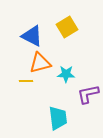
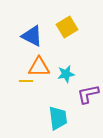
orange triangle: moved 1 px left, 4 px down; rotated 15 degrees clockwise
cyan star: rotated 12 degrees counterclockwise
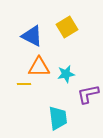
yellow line: moved 2 px left, 3 px down
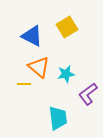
orange triangle: rotated 40 degrees clockwise
purple L-shape: rotated 25 degrees counterclockwise
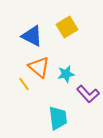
yellow line: rotated 56 degrees clockwise
purple L-shape: rotated 95 degrees counterclockwise
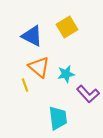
yellow line: moved 1 px right, 1 px down; rotated 16 degrees clockwise
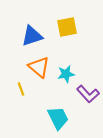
yellow square: rotated 20 degrees clockwise
blue triangle: rotated 45 degrees counterclockwise
yellow line: moved 4 px left, 4 px down
cyan trapezoid: rotated 20 degrees counterclockwise
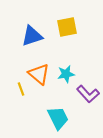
orange triangle: moved 7 px down
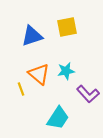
cyan star: moved 3 px up
cyan trapezoid: rotated 60 degrees clockwise
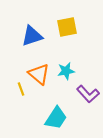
cyan trapezoid: moved 2 px left
